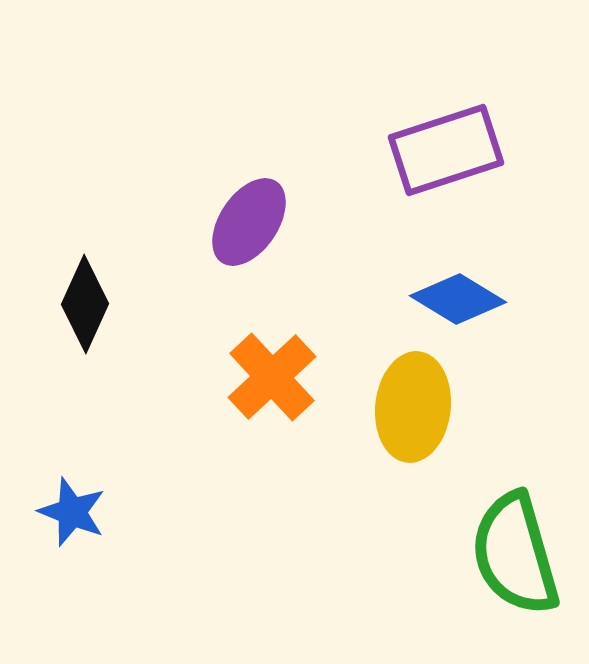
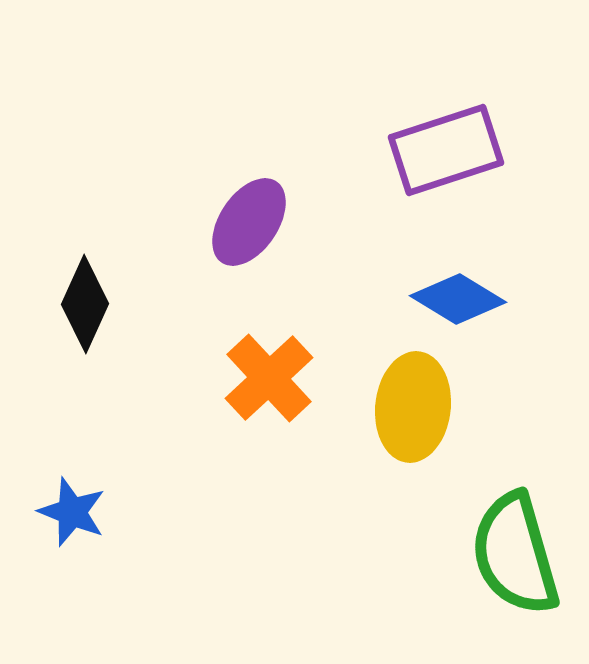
orange cross: moved 3 px left, 1 px down
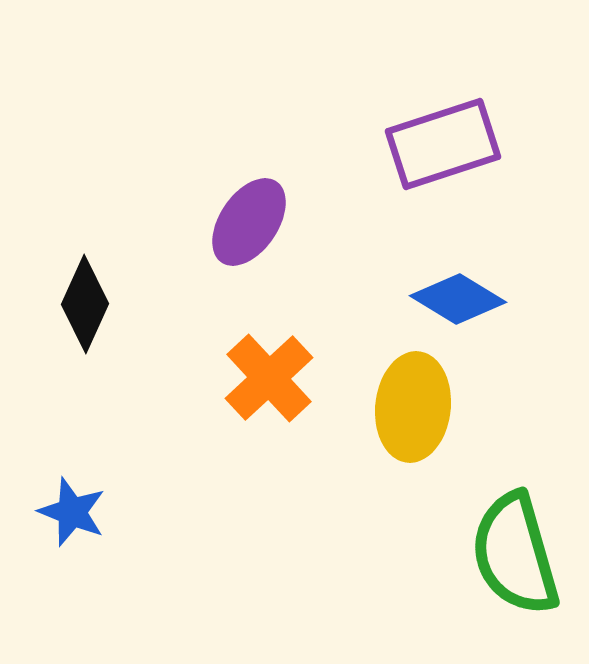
purple rectangle: moved 3 px left, 6 px up
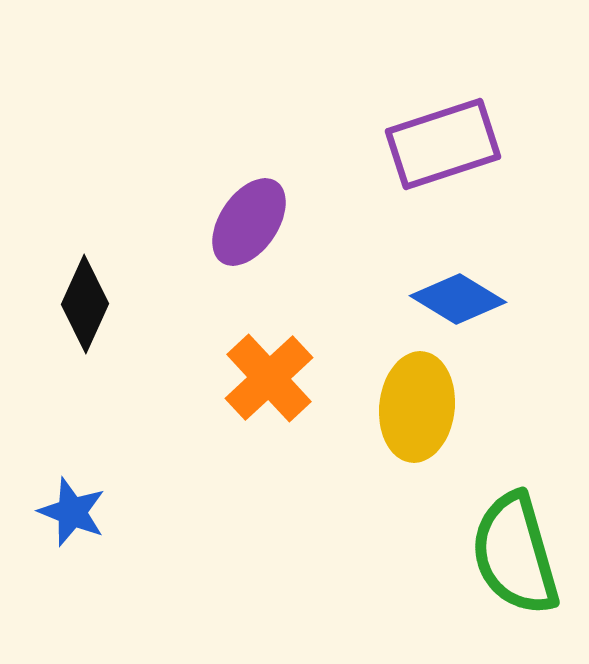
yellow ellipse: moved 4 px right
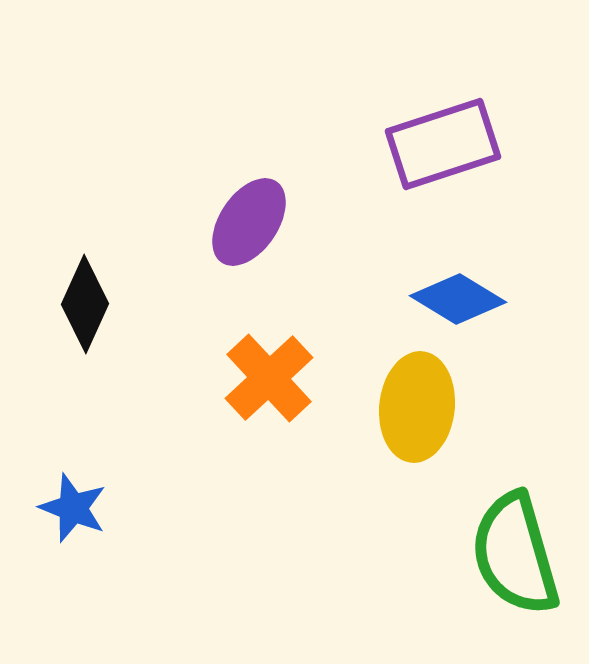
blue star: moved 1 px right, 4 px up
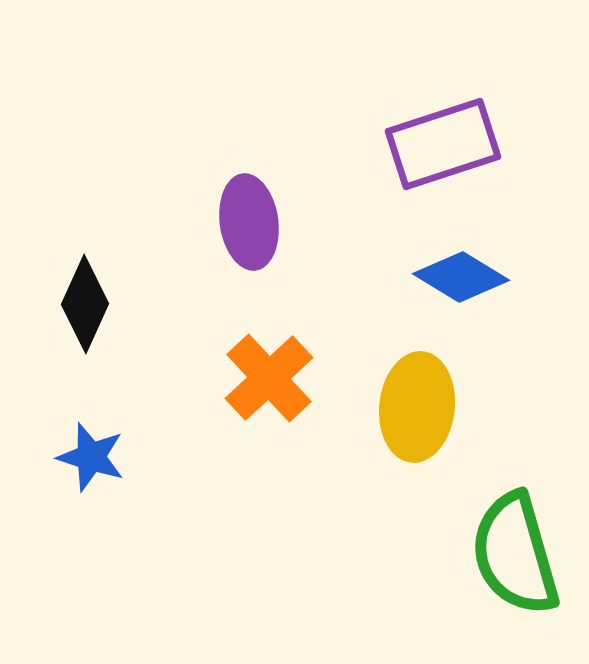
purple ellipse: rotated 42 degrees counterclockwise
blue diamond: moved 3 px right, 22 px up
blue star: moved 18 px right, 51 px up; rotated 4 degrees counterclockwise
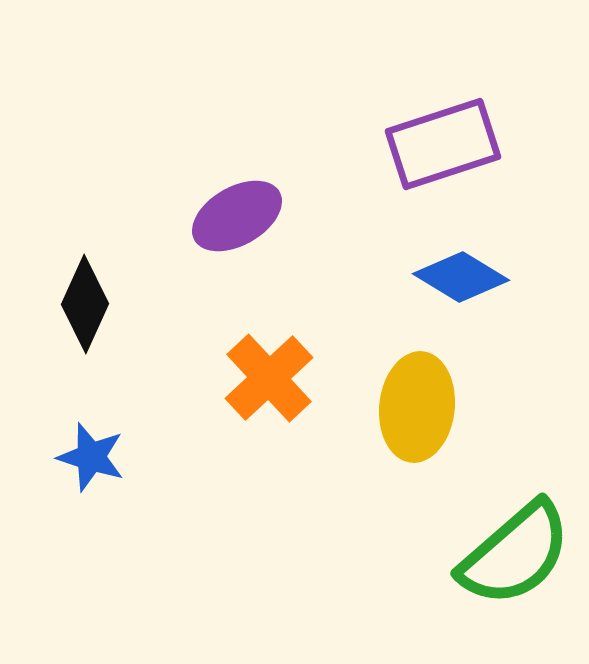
purple ellipse: moved 12 px left, 6 px up; rotated 68 degrees clockwise
green semicircle: rotated 115 degrees counterclockwise
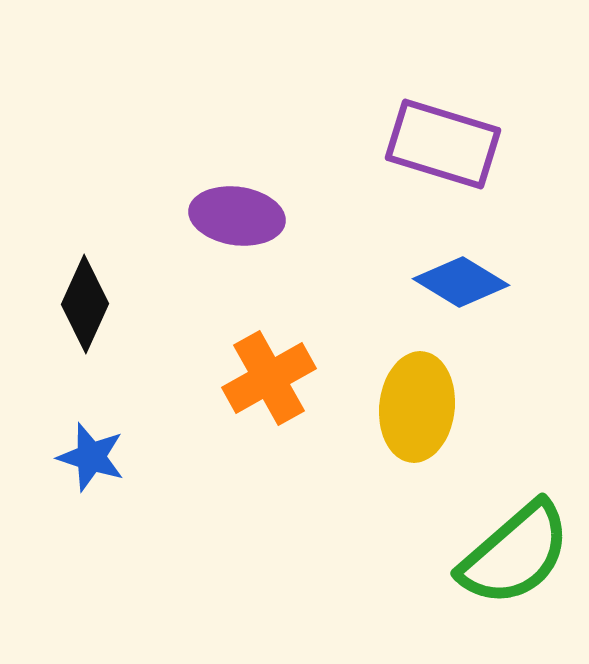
purple rectangle: rotated 35 degrees clockwise
purple ellipse: rotated 38 degrees clockwise
blue diamond: moved 5 px down
orange cross: rotated 14 degrees clockwise
